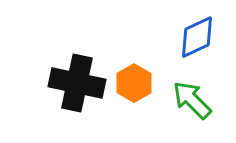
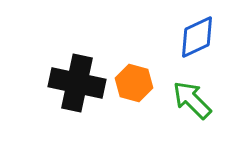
orange hexagon: rotated 15 degrees counterclockwise
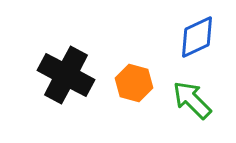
black cross: moved 11 px left, 8 px up; rotated 16 degrees clockwise
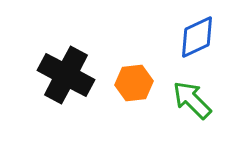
orange hexagon: rotated 21 degrees counterclockwise
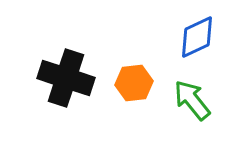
black cross: moved 3 px down; rotated 10 degrees counterclockwise
green arrow: rotated 6 degrees clockwise
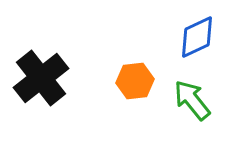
black cross: moved 25 px left; rotated 34 degrees clockwise
orange hexagon: moved 1 px right, 2 px up
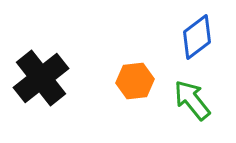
blue diamond: rotated 12 degrees counterclockwise
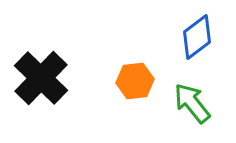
black cross: rotated 8 degrees counterclockwise
green arrow: moved 3 px down
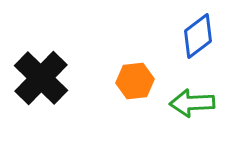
blue diamond: moved 1 px right, 1 px up
green arrow: rotated 54 degrees counterclockwise
